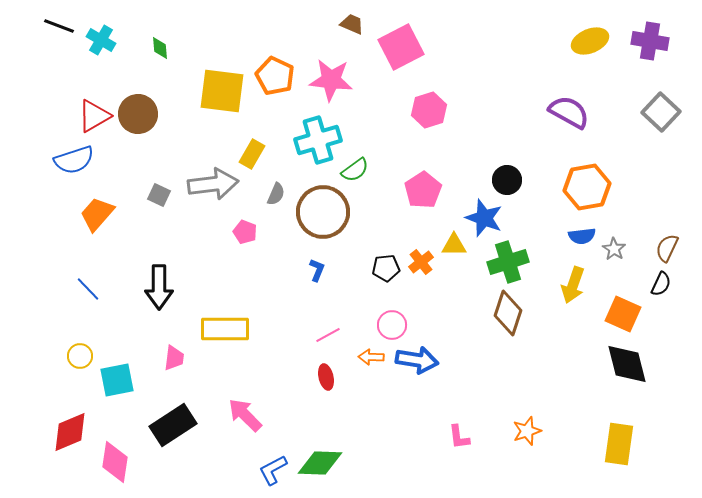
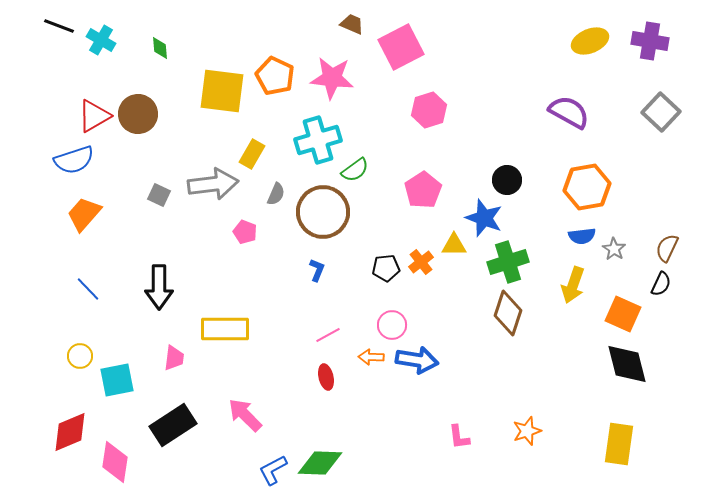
pink star at (331, 80): moved 1 px right, 2 px up
orange trapezoid at (97, 214): moved 13 px left
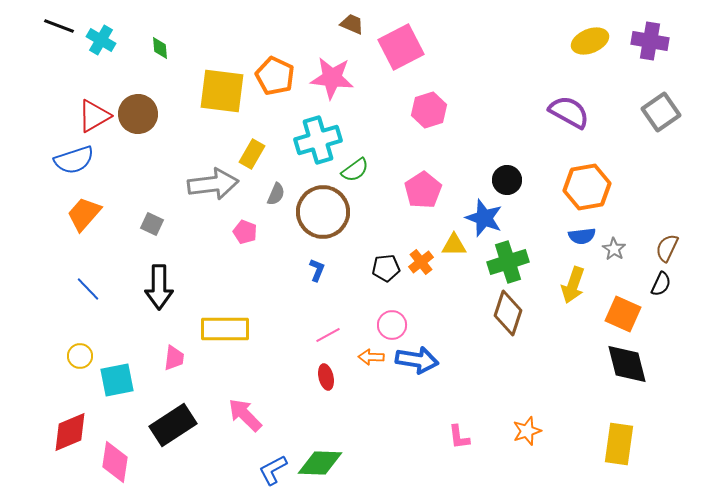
gray square at (661, 112): rotated 12 degrees clockwise
gray square at (159, 195): moved 7 px left, 29 px down
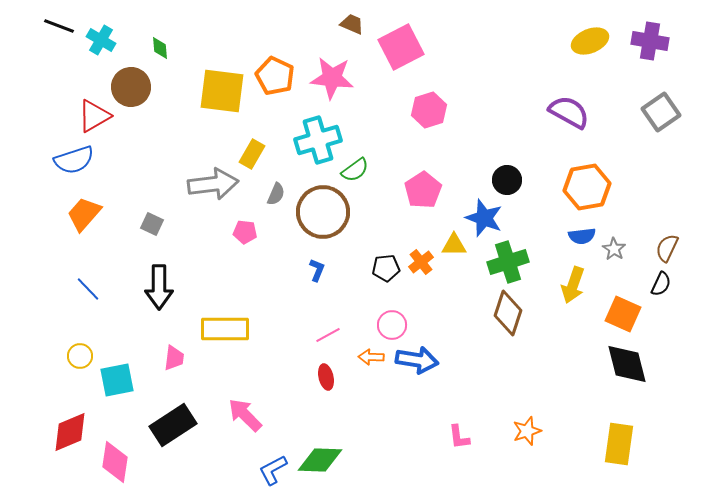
brown circle at (138, 114): moved 7 px left, 27 px up
pink pentagon at (245, 232): rotated 15 degrees counterclockwise
green diamond at (320, 463): moved 3 px up
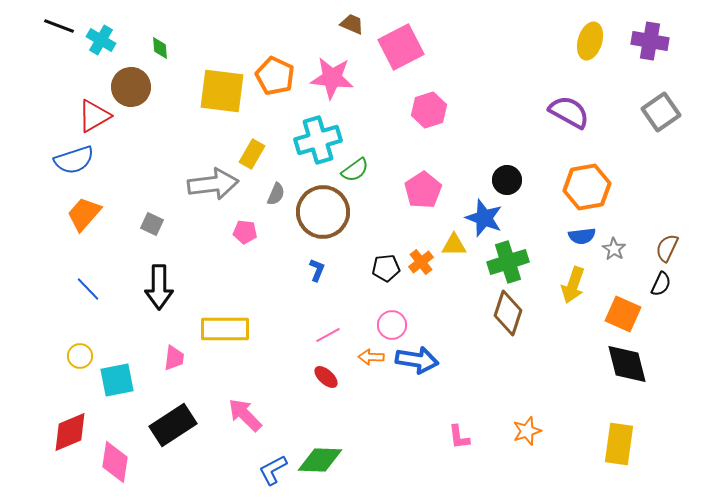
yellow ellipse at (590, 41): rotated 51 degrees counterclockwise
red ellipse at (326, 377): rotated 35 degrees counterclockwise
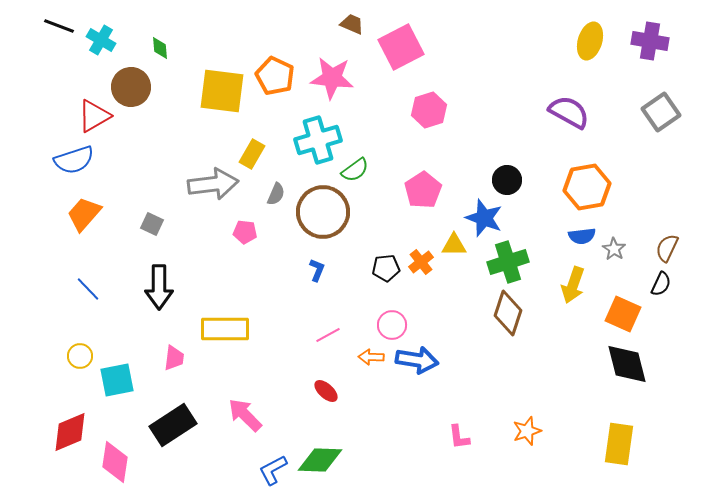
red ellipse at (326, 377): moved 14 px down
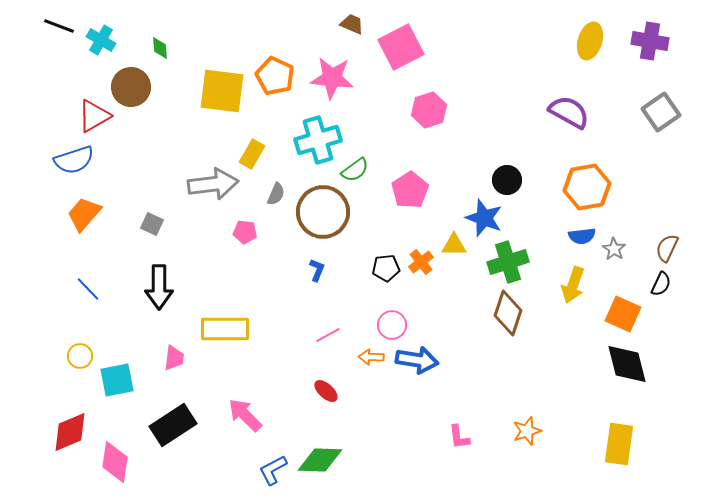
pink pentagon at (423, 190): moved 13 px left
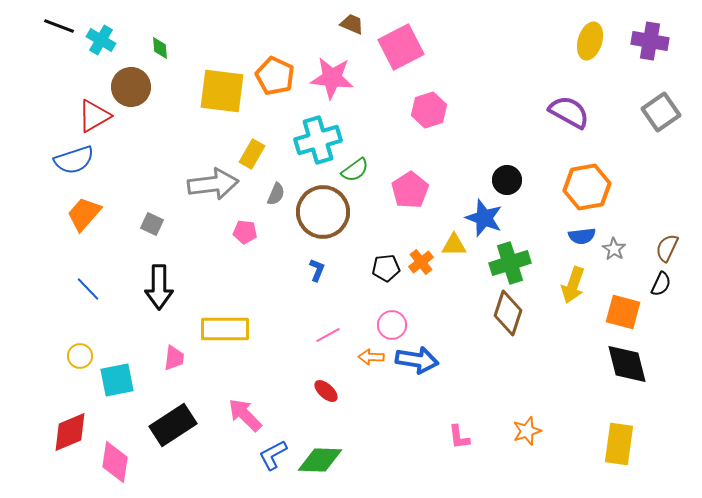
green cross at (508, 262): moved 2 px right, 1 px down
orange square at (623, 314): moved 2 px up; rotated 9 degrees counterclockwise
blue L-shape at (273, 470): moved 15 px up
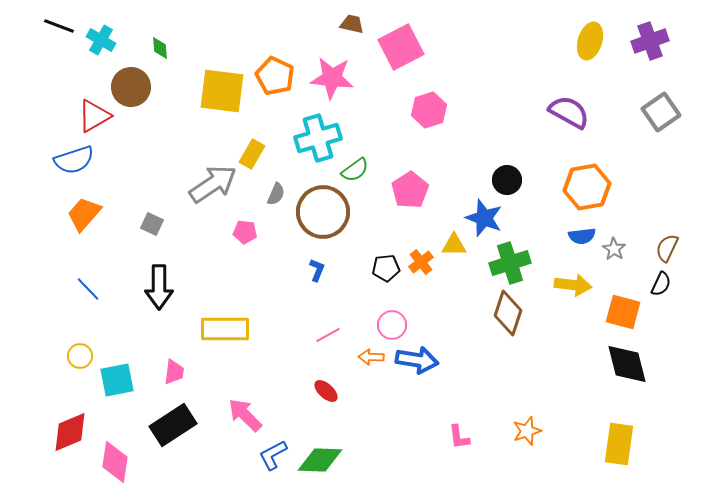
brown trapezoid at (352, 24): rotated 10 degrees counterclockwise
purple cross at (650, 41): rotated 30 degrees counterclockwise
cyan cross at (318, 140): moved 2 px up
gray arrow at (213, 184): rotated 27 degrees counterclockwise
yellow arrow at (573, 285): rotated 102 degrees counterclockwise
pink trapezoid at (174, 358): moved 14 px down
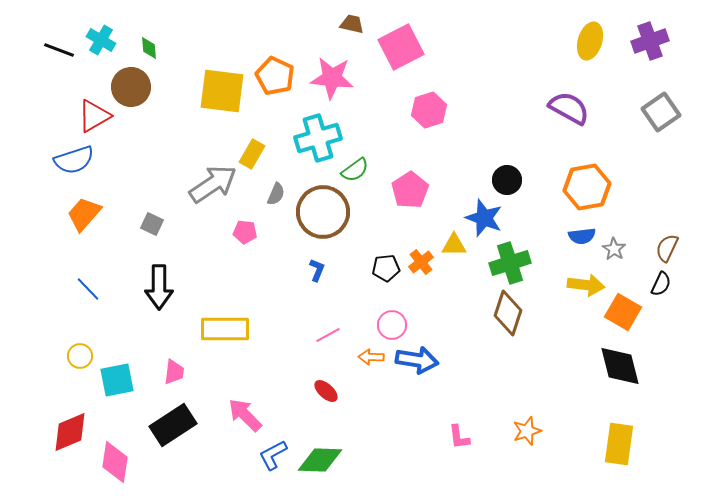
black line at (59, 26): moved 24 px down
green diamond at (160, 48): moved 11 px left
purple semicircle at (569, 112): moved 4 px up
yellow arrow at (573, 285): moved 13 px right
orange square at (623, 312): rotated 15 degrees clockwise
black diamond at (627, 364): moved 7 px left, 2 px down
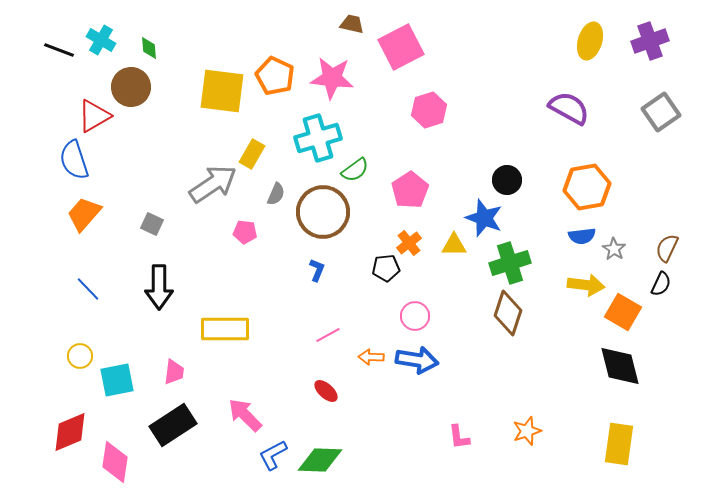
blue semicircle at (74, 160): rotated 90 degrees clockwise
orange cross at (421, 262): moved 12 px left, 19 px up
pink circle at (392, 325): moved 23 px right, 9 px up
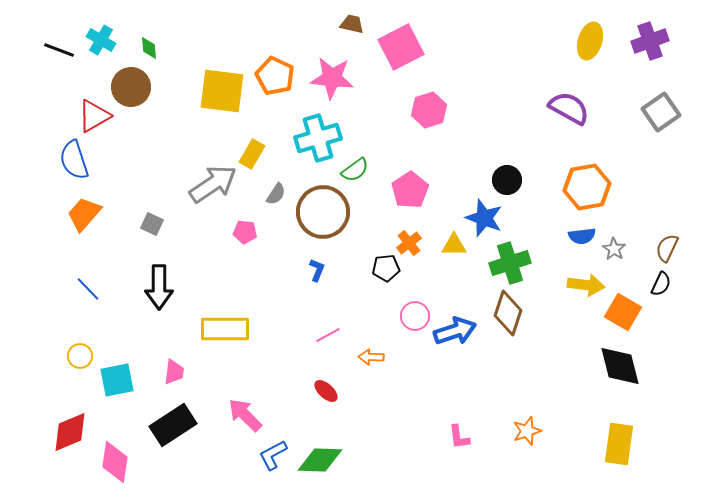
gray semicircle at (276, 194): rotated 10 degrees clockwise
blue arrow at (417, 360): moved 38 px right, 29 px up; rotated 27 degrees counterclockwise
